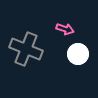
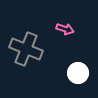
white circle: moved 19 px down
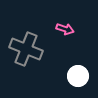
white circle: moved 3 px down
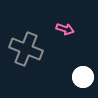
white circle: moved 5 px right, 1 px down
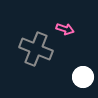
gray cross: moved 10 px right
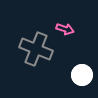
white circle: moved 1 px left, 2 px up
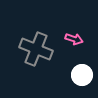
pink arrow: moved 9 px right, 10 px down
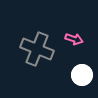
gray cross: moved 1 px right
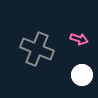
pink arrow: moved 5 px right
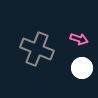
white circle: moved 7 px up
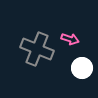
pink arrow: moved 9 px left
